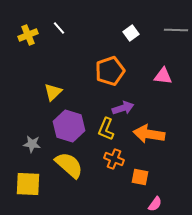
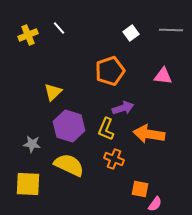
gray line: moved 5 px left
yellow semicircle: rotated 16 degrees counterclockwise
orange square: moved 12 px down
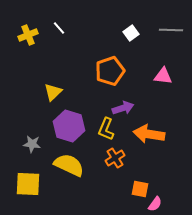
orange cross: moved 1 px right, 1 px up; rotated 36 degrees clockwise
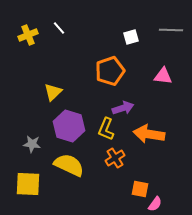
white square: moved 4 px down; rotated 21 degrees clockwise
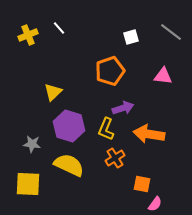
gray line: moved 2 px down; rotated 35 degrees clockwise
orange square: moved 2 px right, 5 px up
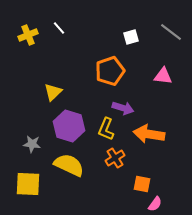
purple arrow: rotated 35 degrees clockwise
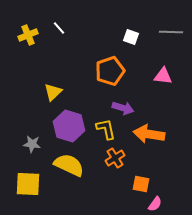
gray line: rotated 35 degrees counterclockwise
white square: rotated 35 degrees clockwise
yellow L-shape: rotated 145 degrees clockwise
orange square: moved 1 px left
